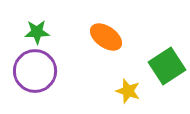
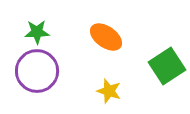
purple circle: moved 2 px right
yellow star: moved 19 px left
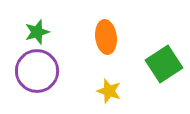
green star: rotated 15 degrees counterclockwise
orange ellipse: rotated 48 degrees clockwise
green square: moved 3 px left, 2 px up
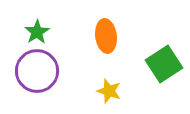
green star: rotated 15 degrees counterclockwise
orange ellipse: moved 1 px up
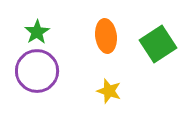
green square: moved 6 px left, 20 px up
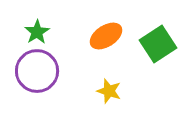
orange ellipse: rotated 64 degrees clockwise
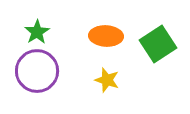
orange ellipse: rotated 36 degrees clockwise
yellow star: moved 2 px left, 11 px up
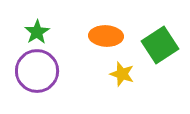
green square: moved 2 px right, 1 px down
yellow star: moved 15 px right, 6 px up
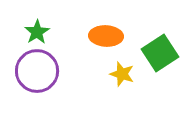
green square: moved 8 px down
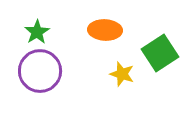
orange ellipse: moved 1 px left, 6 px up
purple circle: moved 3 px right
